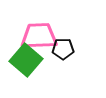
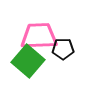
green square: moved 2 px right, 1 px down
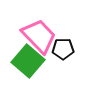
pink trapezoid: rotated 48 degrees clockwise
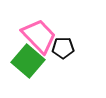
black pentagon: moved 1 px up
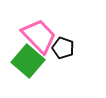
black pentagon: rotated 20 degrees clockwise
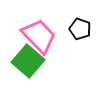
black pentagon: moved 17 px right, 19 px up
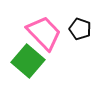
pink trapezoid: moved 5 px right, 3 px up
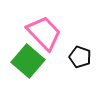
black pentagon: moved 28 px down
